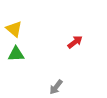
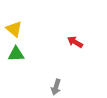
red arrow: rotated 112 degrees counterclockwise
gray arrow: rotated 21 degrees counterclockwise
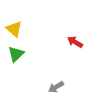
green triangle: rotated 42 degrees counterclockwise
gray arrow: rotated 42 degrees clockwise
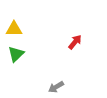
yellow triangle: rotated 42 degrees counterclockwise
red arrow: rotated 98 degrees clockwise
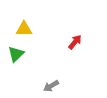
yellow triangle: moved 10 px right
gray arrow: moved 5 px left, 1 px up
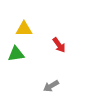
red arrow: moved 16 px left, 3 px down; rotated 105 degrees clockwise
green triangle: rotated 36 degrees clockwise
